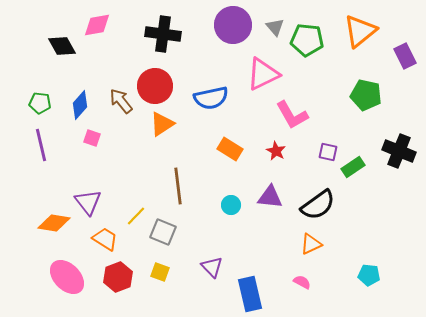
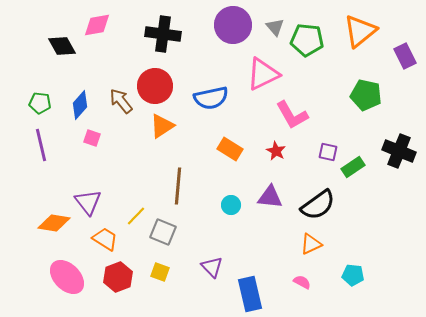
orange triangle at (162, 124): moved 2 px down
brown line at (178, 186): rotated 12 degrees clockwise
cyan pentagon at (369, 275): moved 16 px left
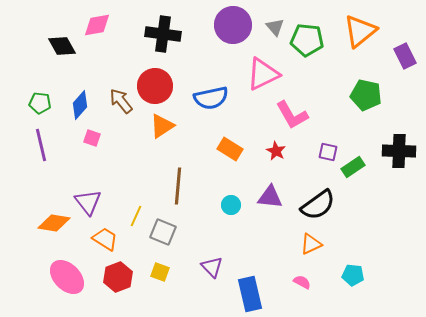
black cross at (399, 151): rotated 20 degrees counterclockwise
yellow line at (136, 216): rotated 20 degrees counterclockwise
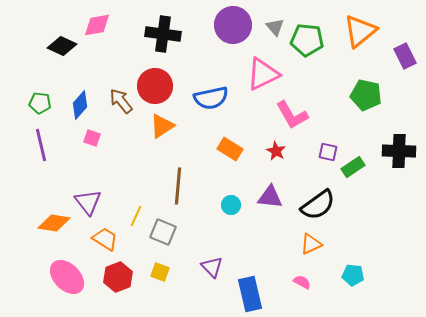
black diamond at (62, 46): rotated 36 degrees counterclockwise
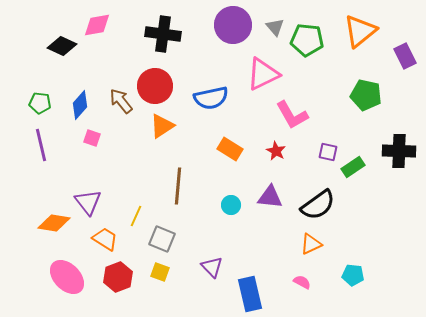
gray square at (163, 232): moved 1 px left, 7 px down
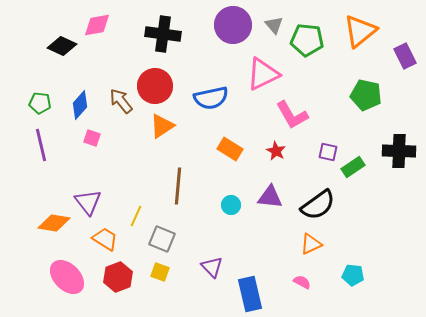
gray triangle at (275, 27): moved 1 px left, 2 px up
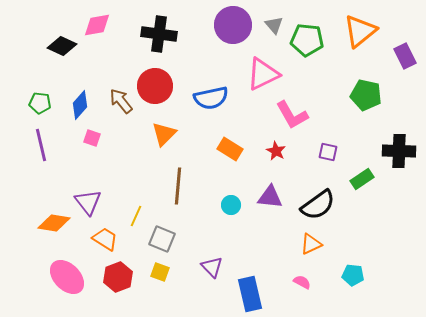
black cross at (163, 34): moved 4 px left
orange triangle at (162, 126): moved 2 px right, 8 px down; rotated 12 degrees counterclockwise
green rectangle at (353, 167): moved 9 px right, 12 px down
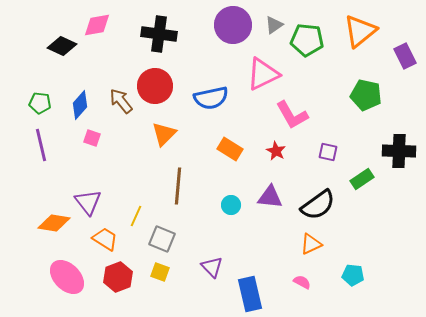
gray triangle at (274, 25): rotated 36 degrees clockwise
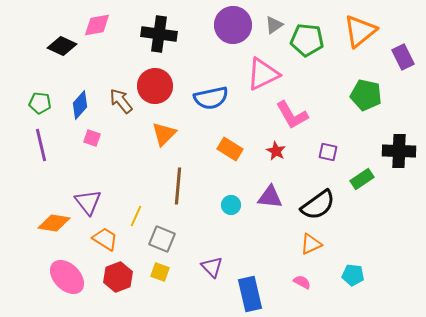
purple rectangle at (405, 56): moved 2 px left, 1 px down
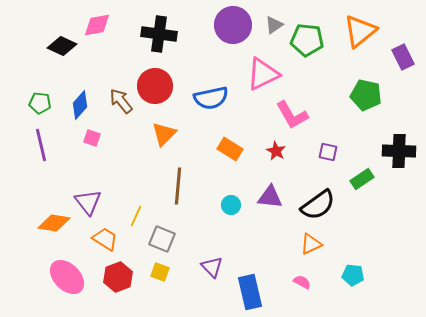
blue rectangle at (250, 294): moved 2 px up
